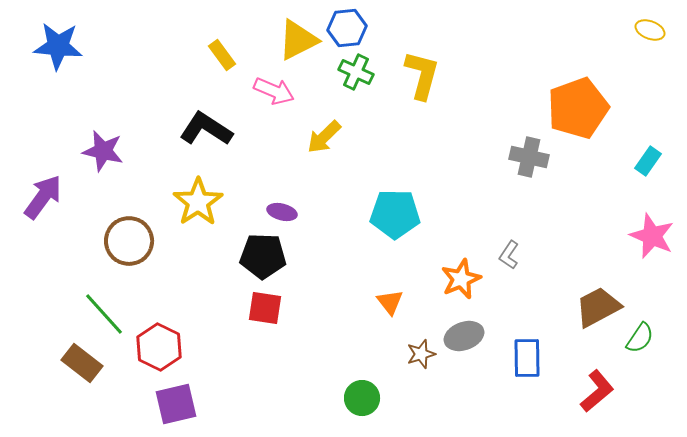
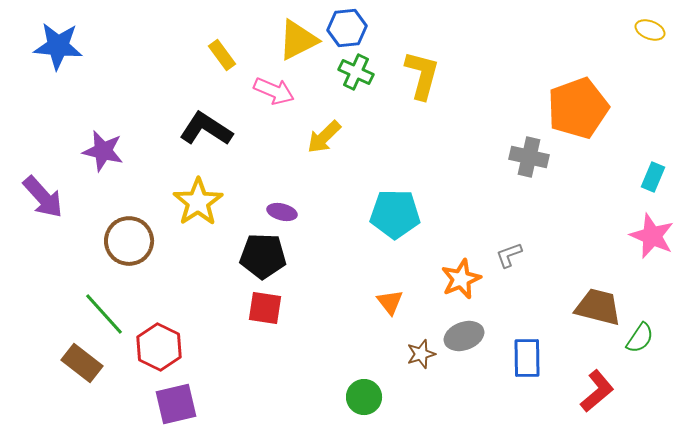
cyan rectangle: moved 5 px right, 16 px down; rotated 12 degrees counterclockwise
purple arrow: rotated 102 degrees clockwise
gray L-shape: rotated 36 degrees clockwise
brown trapezoid: rotated 42 degrees clockwise
green circle: moved 2 px right, 1 px up
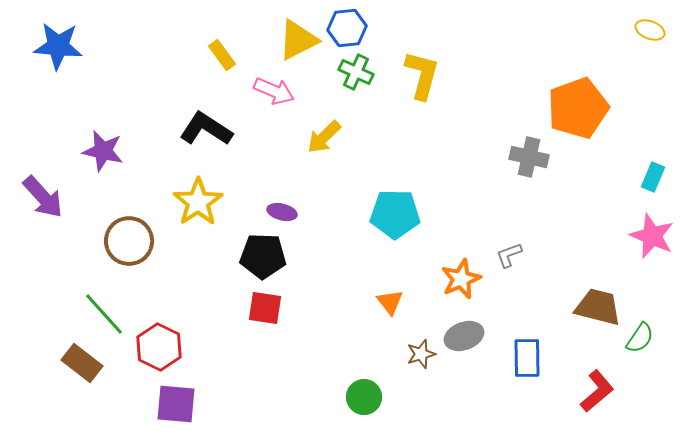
purple square: rotated 18 degrees clockwise
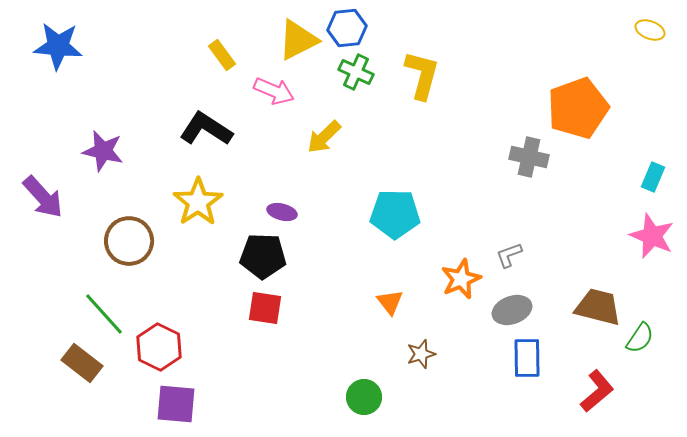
gray ellipse: moved 48 px right, 26 px up
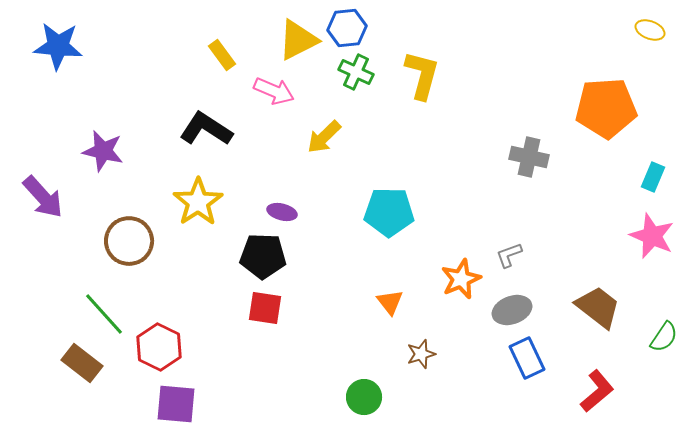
orange pentagon: moved 28 px right; rotated 16 degrees clockwise
cyan pentagon: moved 6 px left, 2 px up
brown trapezoid: rotated 24 degrees clockwise
green semicircle: moved 24 px right, 1 px up
blue rectangle: rotated 24 degrees counterclockwise
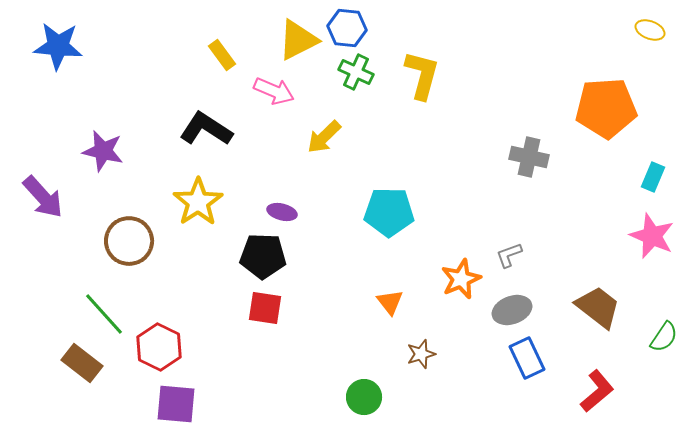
blue hexagon: rotated 12 degrees clockwise
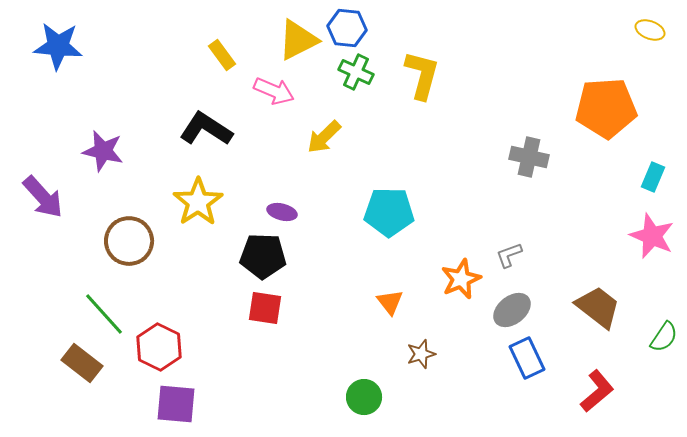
gray ellipse: rotated 18 degrees counterclockwise
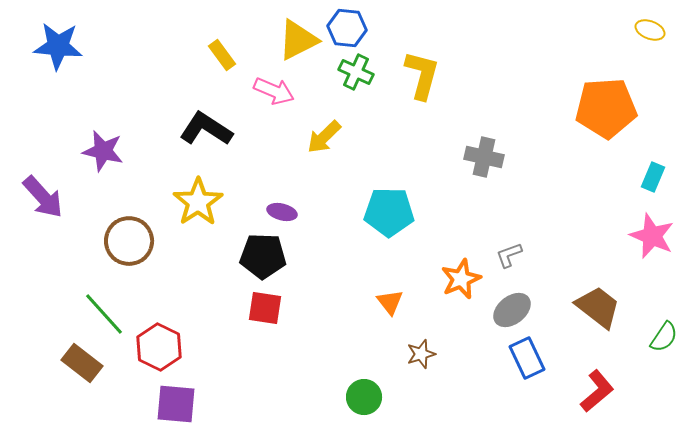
gray cross: moved 45 px left
